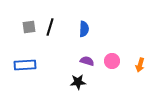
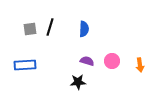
gray square: moved 1 px right, 2 px down
orange arrow: rotated 24 degrees counterclockwise
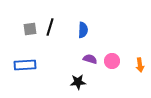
blue semicircle: moved 1 px left, 1 px down
purple semicircle: moved 3 px right, 2 px up
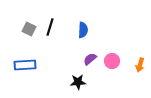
gray square: moved 1 px left; rotated 32 degrees clockwise
purple semicircle: rotated 56 degrees counterclockwise
orange arrow: rotated 24 degrees clockwise
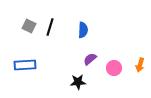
gray square: moved 3 px up
pink circle: moved 2 px right, 7 px down
